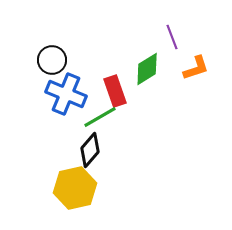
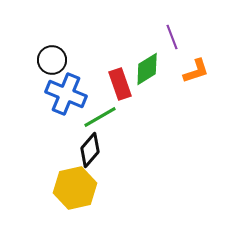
orange L-shape: moved 3 px down
red rectangle: moved 5 px right, 7 px up
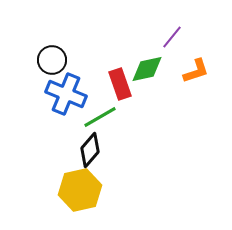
purple line: rotated 60 degrees clockwise
green diamond: rotated 20 degrees clockwise
yellow hexagon: moved 5 px right, 2 px down
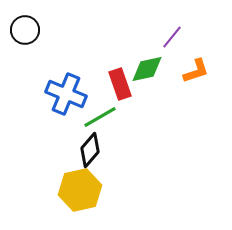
black circle: moved 27 px left, 30 px up
